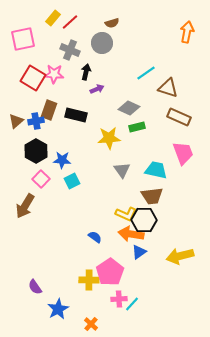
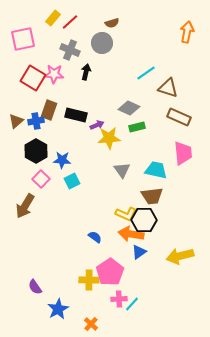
purple arrow at (97, 89): moved 36 px down
pink trapezoid at (183, 153): rotated 15 degrees clockwise
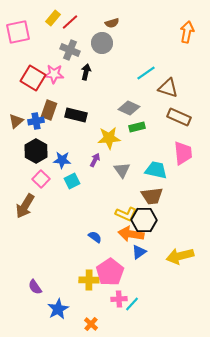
pink square at (23, 39): moved 5 px left, 7 px up
purple arrow at (97, 125): moved 2 px left, 35 px down; rotated 40 degrees counterclockwise
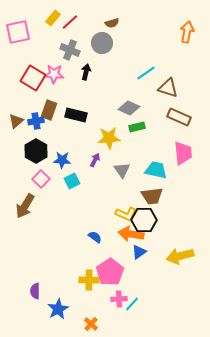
purple semicircle at (35, 287): moved 4 px down; rotated 35 degrees clockwise
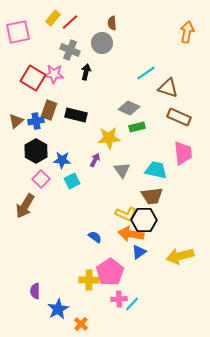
brown semicircle at (112, 23): rotated 104 degrees clockwise
orange cross at (91, 324): moved 10 px left
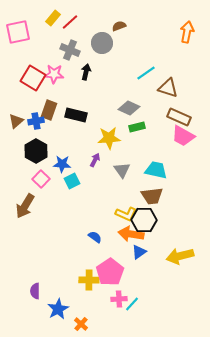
brown semicircle at (112, 23): moved 7 px right, 3 px down; rotated 72 degrees clockwise
pink trapezoid at (183, 153): moved 17 px up; rotated 125 degrees clockwise
blue star at (62, 160): moved 4 px down
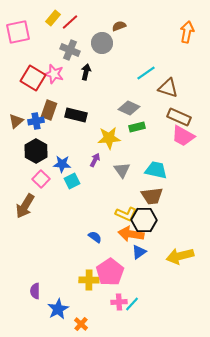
pink star at (54, 74): rotated 12 degrees clockwise
pink cross at (119, 299): moved 3 px down
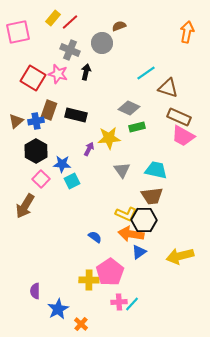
pink star at (54, 74): moved 4 px right
purple arrow at (95, 160): moved 6 px left, 11 px up
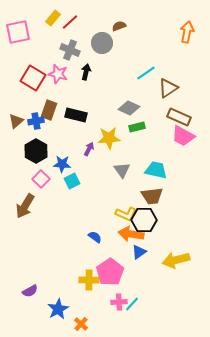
brown triangle at (168, 88): rotated 50 degrees counterclockwise
yellow arrow at (180, 256): moved 4 px left, 4 px down
purple semicircle at (35, 291): moved 5 px left; rotated 119 degrees counterclockwise
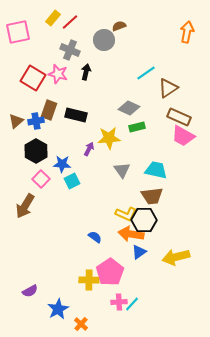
gray circle at (102, 43): moved 2 px right, 3 px up
yellow arrow at (176, 260): moved 3 px up
